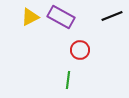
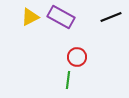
black line: moved 1 px left, 1 px down
red circle: moved 3 px left, 7 px down
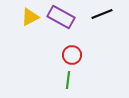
black line: moved 9 px left, 3 px up
red circle: moved 5 px left, 2 px up
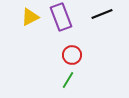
purple rectangle: rotated 40 degrees clockwise
green line: rotated 24 degrees clockwise
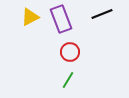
purple rectangle: moved 2 px down
red circle: moved 2 px left, 3 px up
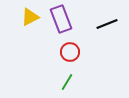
black line: moved 5 px right, 10 px down
green line: moved 1 px left, 2 px down
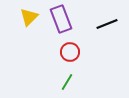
yellow triangle: moved 1 px left; rotated 18 degrees counterclockwise
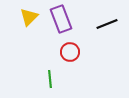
green line: moved 17 px left, 3 px up; rotated 36 degrees counterclockwise
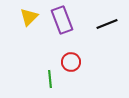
purple rectangle: moved 1 px right, 1 px down
red circle: moved 1 px right, 10 px down
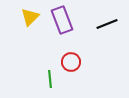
yellow triangle: moved 1 px right
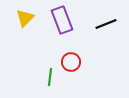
yellow triangle: moved 5 px left, 1 px down
black line: moved 1 px left
green line: moved 2 px up; rotated 12 degrees clockwise
